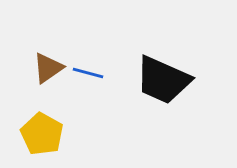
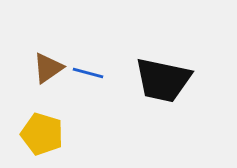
black trapezoid: rotated 12 degrees counterclockwise
yellow pentagon: rotated 12 degrees counterclockwise
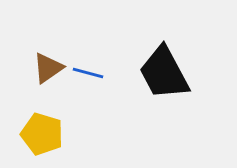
black trapezoid: moved 1 px right, 7 px up; rotated 50 degrees clockwise
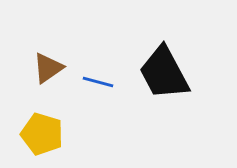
blue line: moved 10 px right, 9 px down
